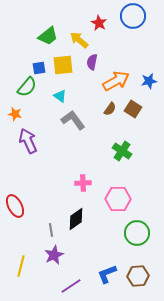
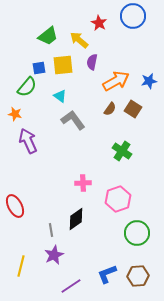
pink hexagon: rotated 20 degrees counterclockwise
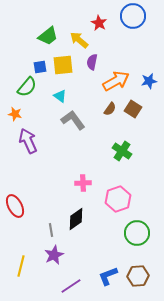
blue square: moved 1 px right, 1 px up
blue L-shape: moved 1 px right, 2 px down
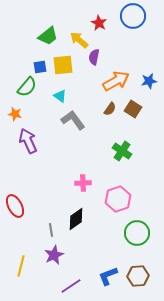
purple semicircle: moved 2 px right, 5 px up
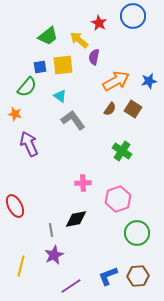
purple arrow: moved 1 px right, 3 px down
black diamond: rotated 25 degrees clockwise
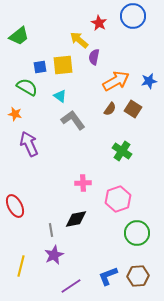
green trapezoid: moved 29 px left
green semicircle: rotated 100 degrees counterclockwise
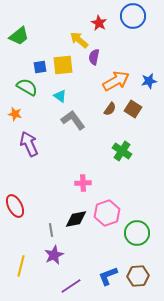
pink hexagon: moved 11 px left, 14 px down
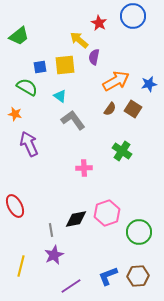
yellow square: moved 2 px right
blue star: moved 3 px down
pink cross: moved 1 px right, 15 px up
green circle: moved 2 px right, 1 px up
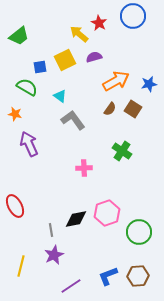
yellow arrow: moved 6 px up
purple semicircle: rotated 63 degrees clockwise
yellow square: moved 5 px up; rotated 20 degrees counterclockwise
